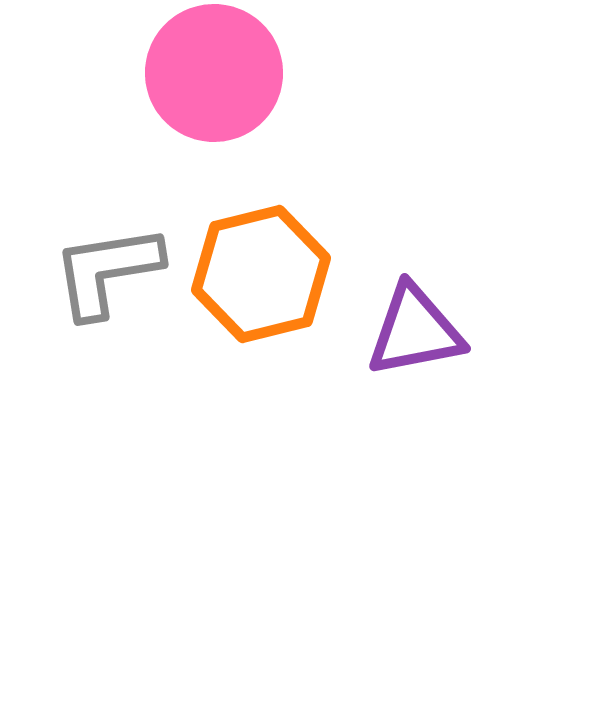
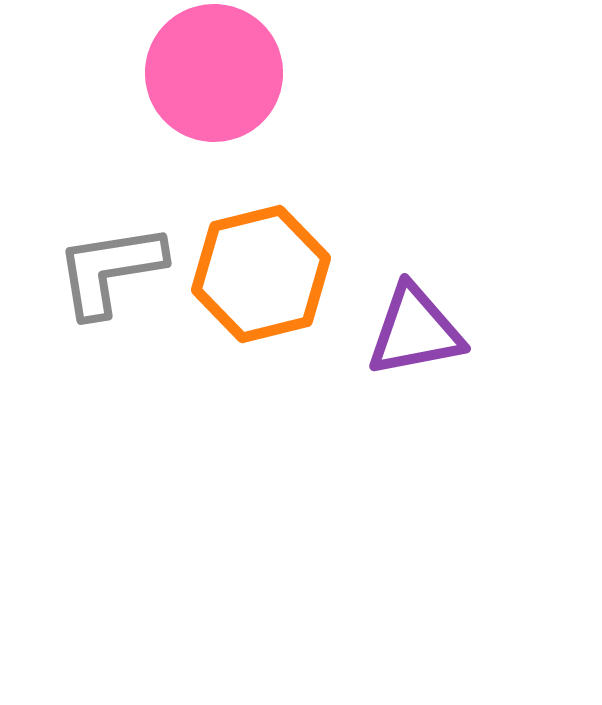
gray L-shape: moved 3 px right, 1 px up
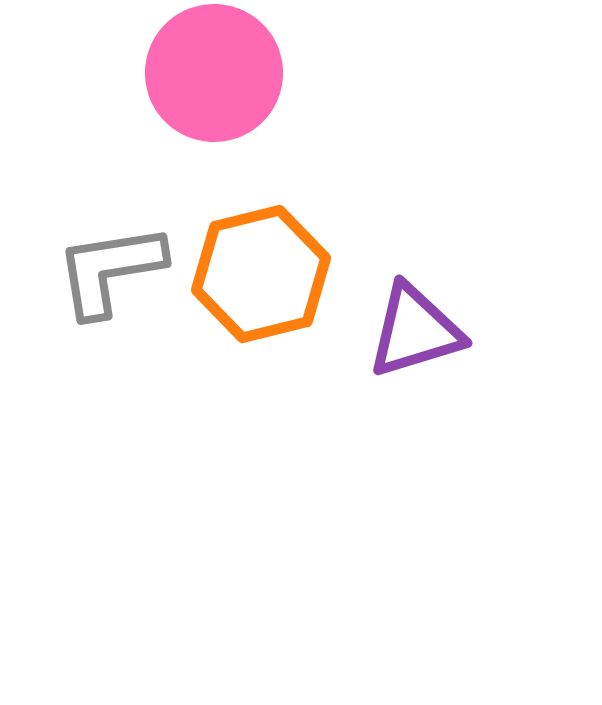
purple triangle: rotated 6 degrees counterclockwise
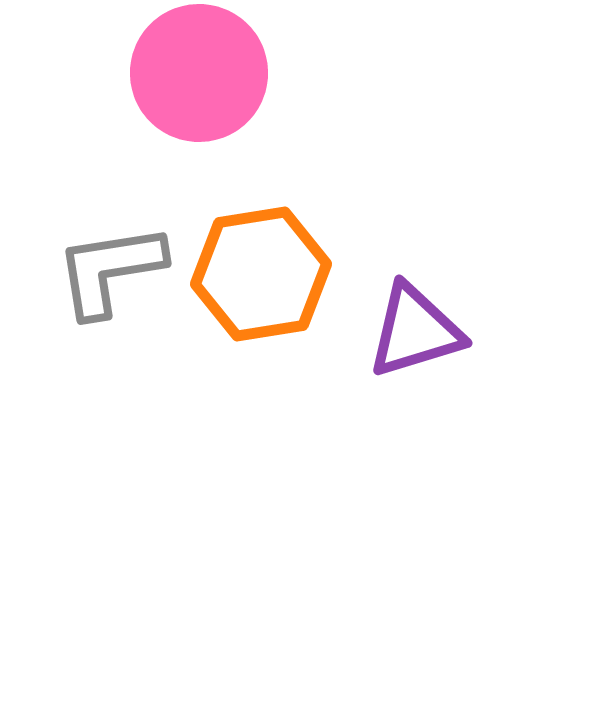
pink circle: moved 15 px left
orange hexagon: rotated 5 degrees clockwise
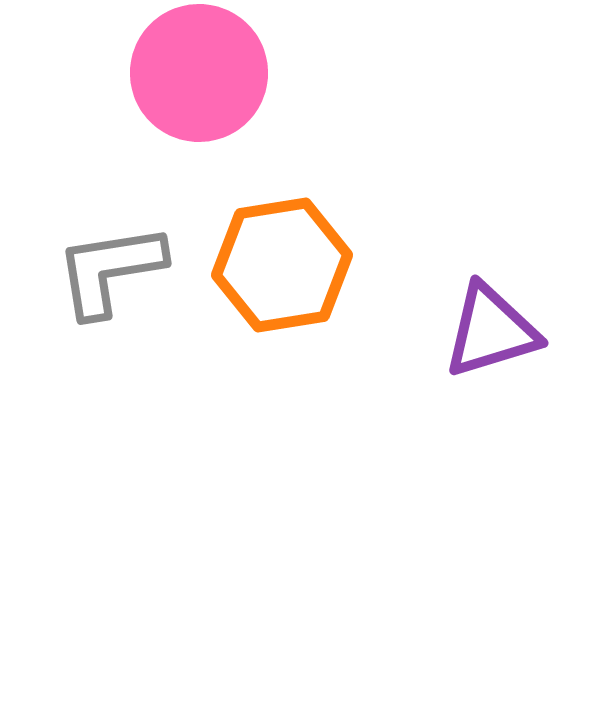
orange hexagon: moved 21 px right, 9 px up
purple triangle: moved 76 px right
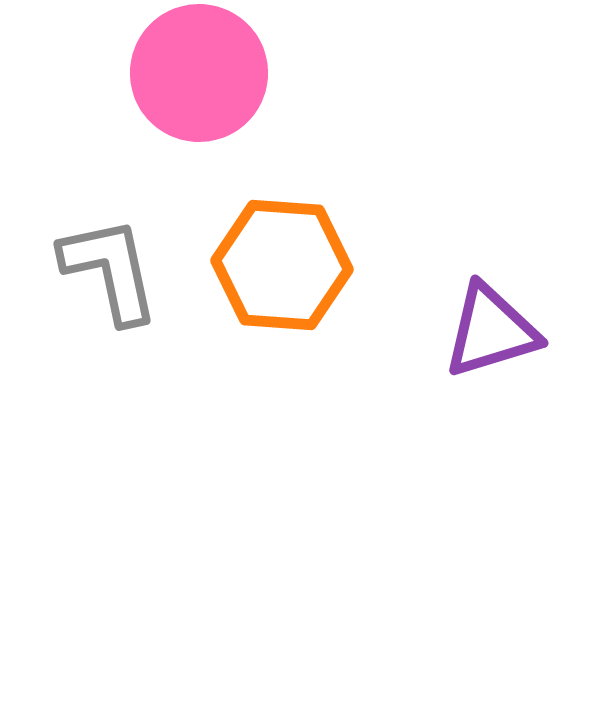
orange hexagon: rotated 13 degrees clockwise
gray L-shape: rotated 87 degrees clockwise
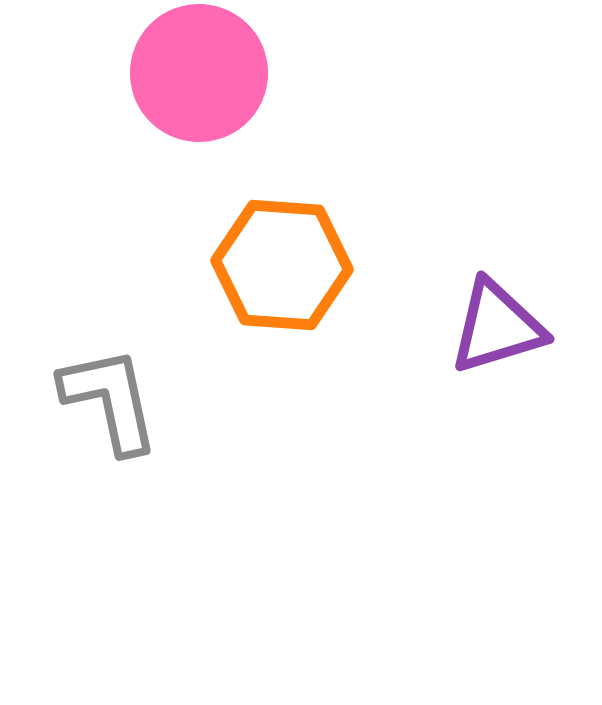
gray L-shape: moved 130 px down
purple triangle: moved 6 px right, 4 px up
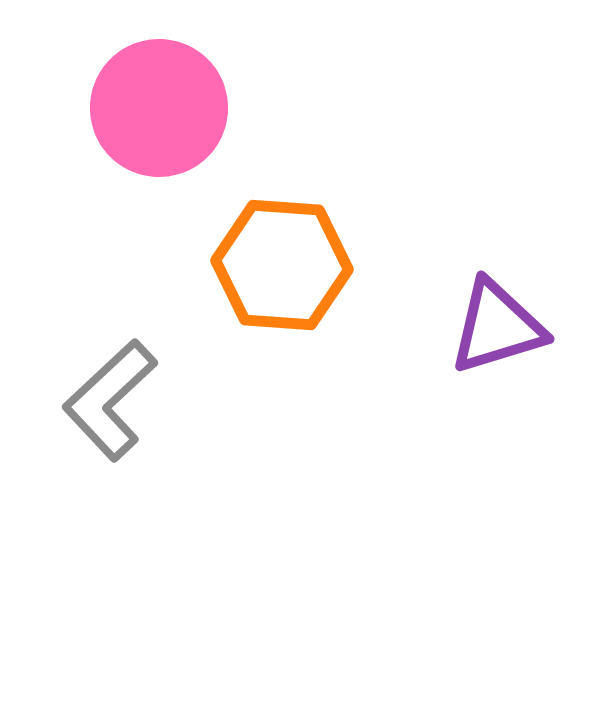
pink circle: moved 40 px left, 35 px down
gray L-shape: rotated 121 degrees counterclockwise
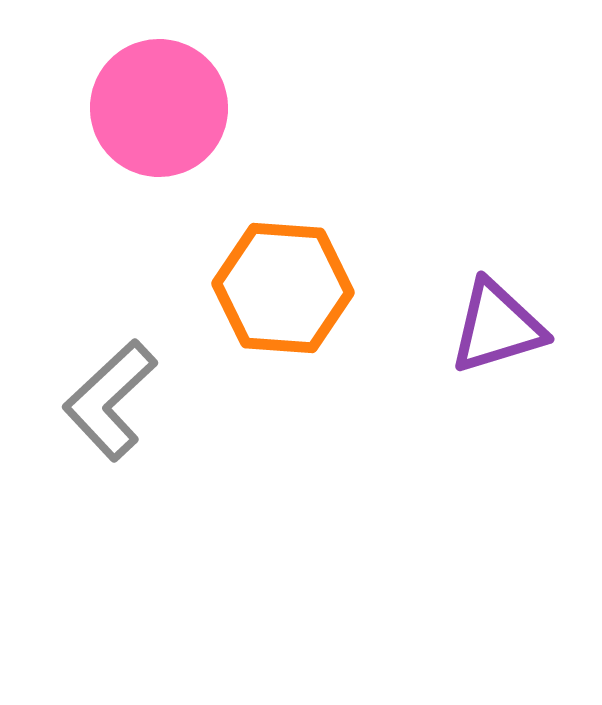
orange hexagon: moved 1 px right, 23 px down
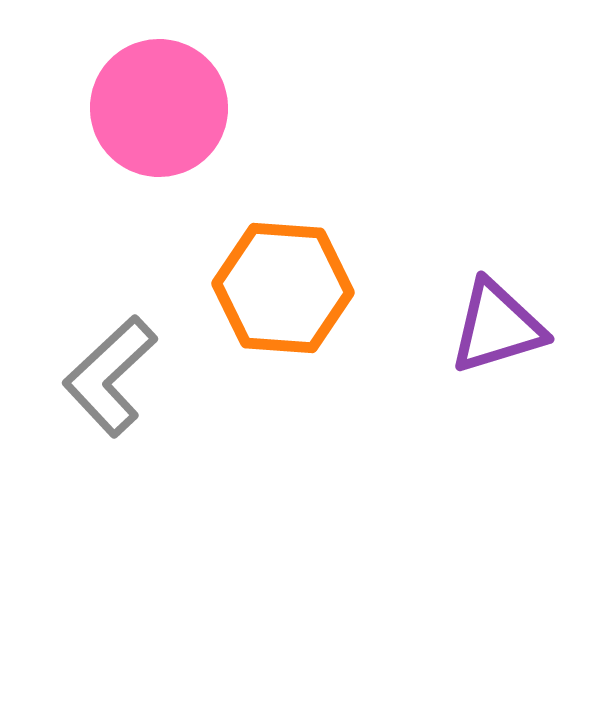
gray L-shape: moved 24 px up
